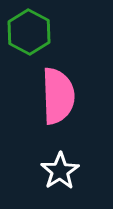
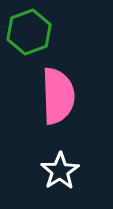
green hexagon: rotated 12 degrees clockwise
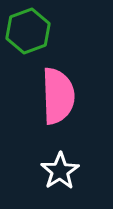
green hexagon: moved 1 px left, 1 px up
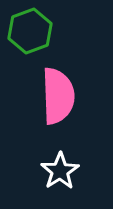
green hexagon: moved 2 px right
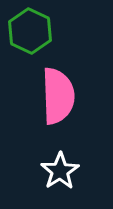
green hexagon: rotated 15 degrees counterclockwise
